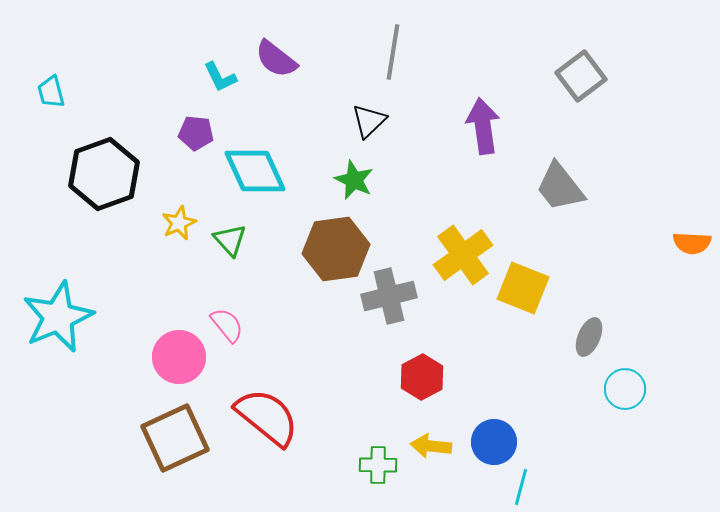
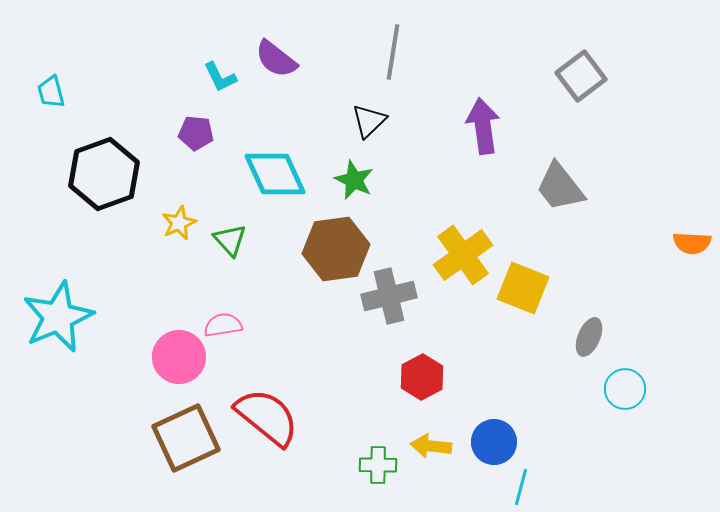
cyan diamond: moved 20 px right, 3 px down
pink semicircle: moved 4 px left; rotated 60 degrees counterclockwise
brown square: moved 11 px right
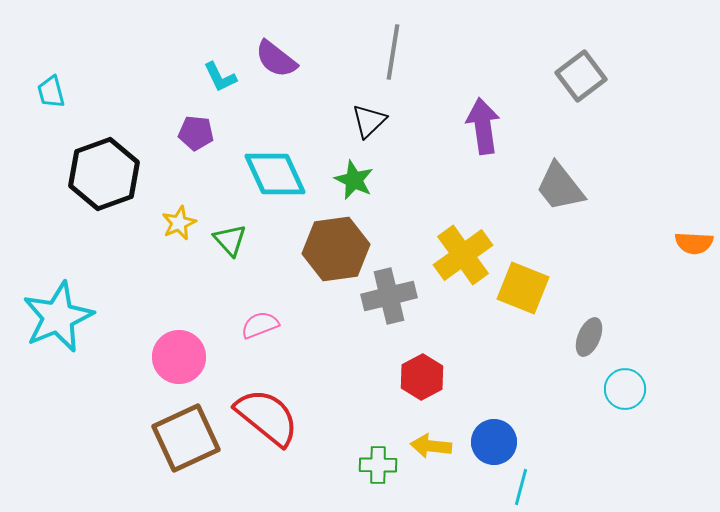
orange semicircle: moved 2 px right
pink semicircle: moved 37 px right; rotated 12 degrees counterclockwise
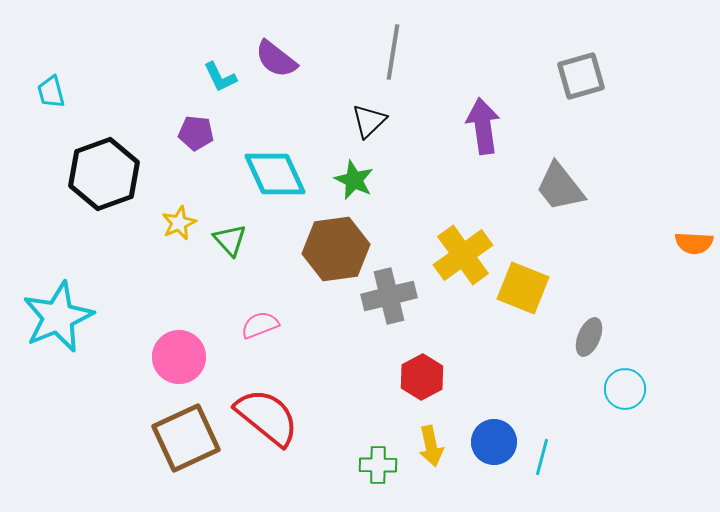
gray square: rotated 21 degrees clockwise
yellow arrow: rotated 108 degrees counterclockwise
cyan line: moved 21 px right, 30 px up
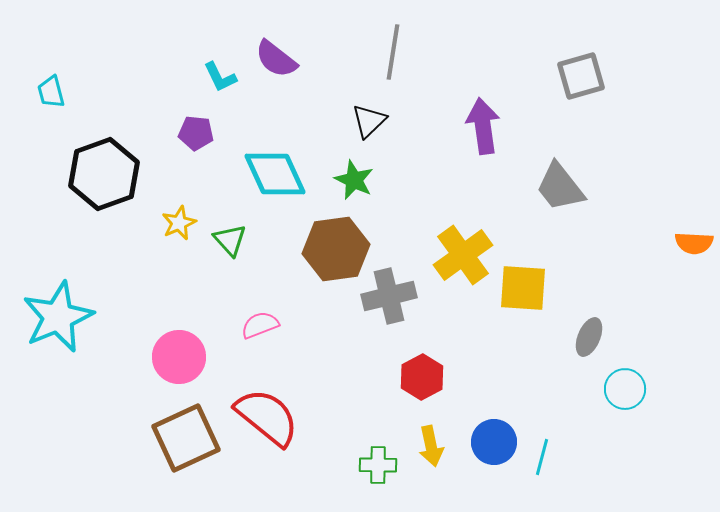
yellow square: rotated 18 degrees counterclockwise
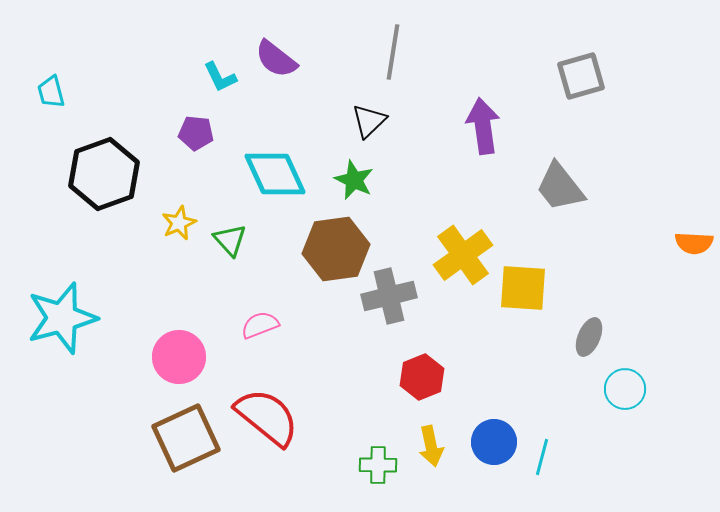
cyan star: moved 4 px right, 1 px down; rotated 8 degrees clockwise
red hexagon: rotated 6 degrees clockwise
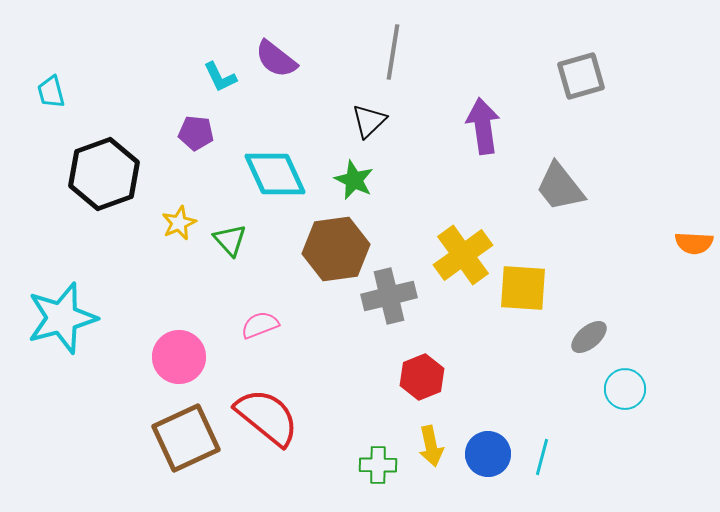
gray ellipse: rotated 27 degrees clockwise
blue circle: moved 6 px left, 12 px down
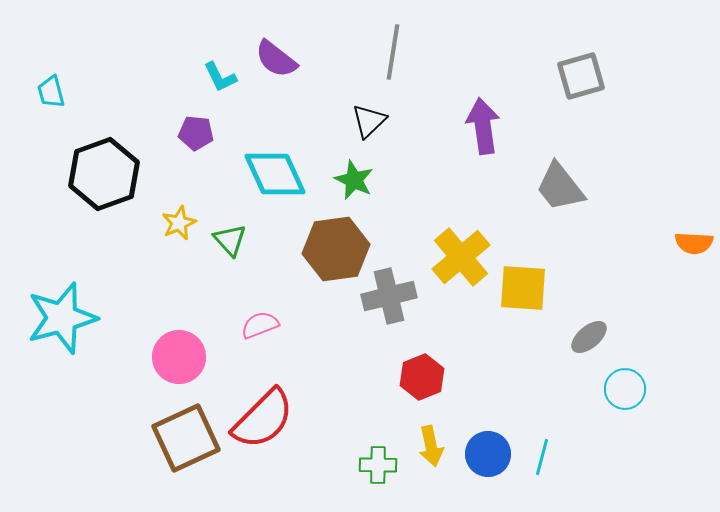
yellow cross: moved 2 px left, 2 px down; rotated 4 degrees counterclockwise
red semicircle: moved 4 px left, 2 px down; rotated 96 degrees clockwise
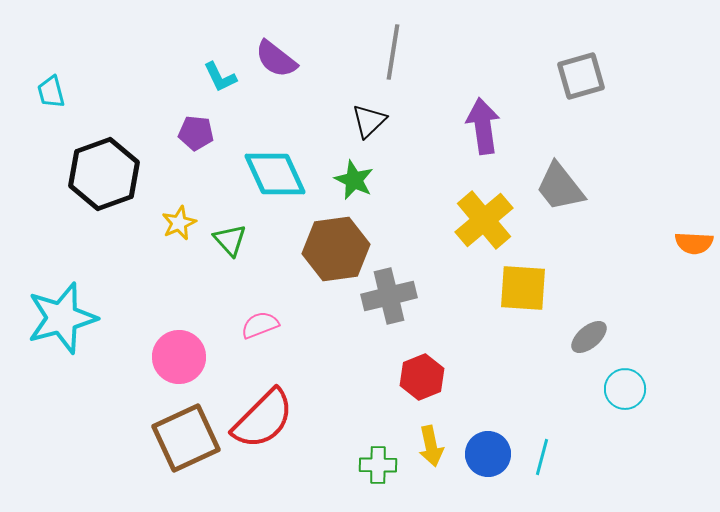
yellow cross: moved 23 px right, 37 px up
